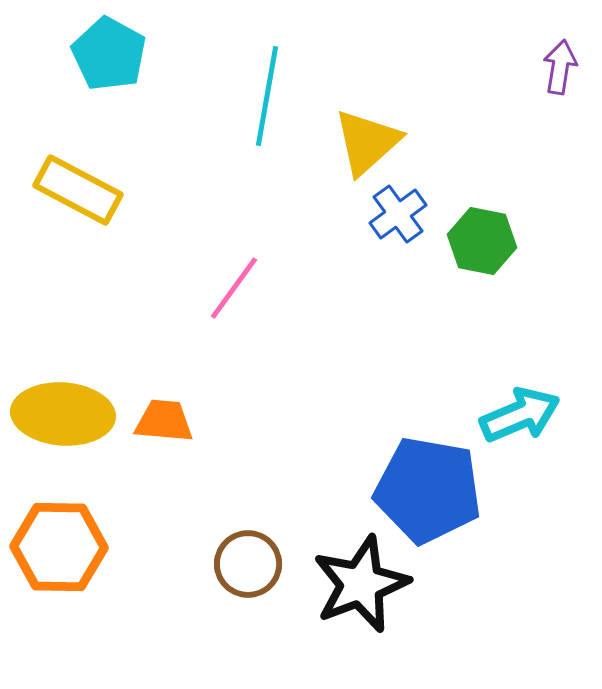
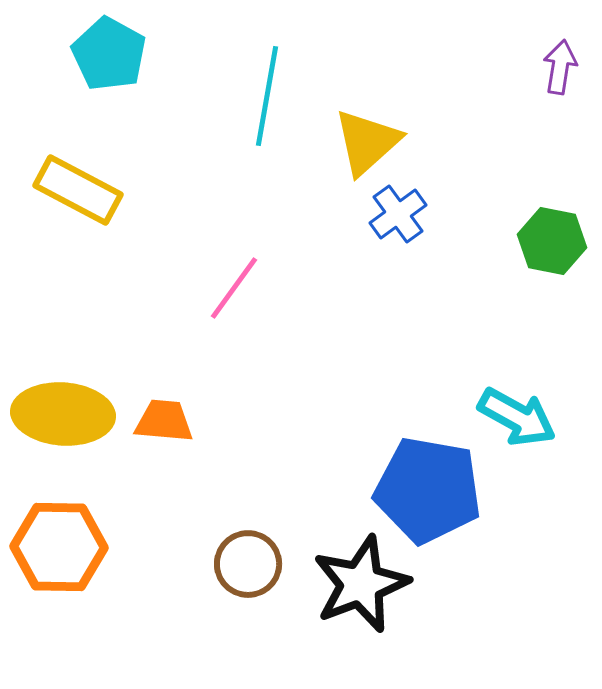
green hexagon: moved 70 px right
cyan arrow: moved 3 px left, 2 px down; rotated 52 degrees clockwise
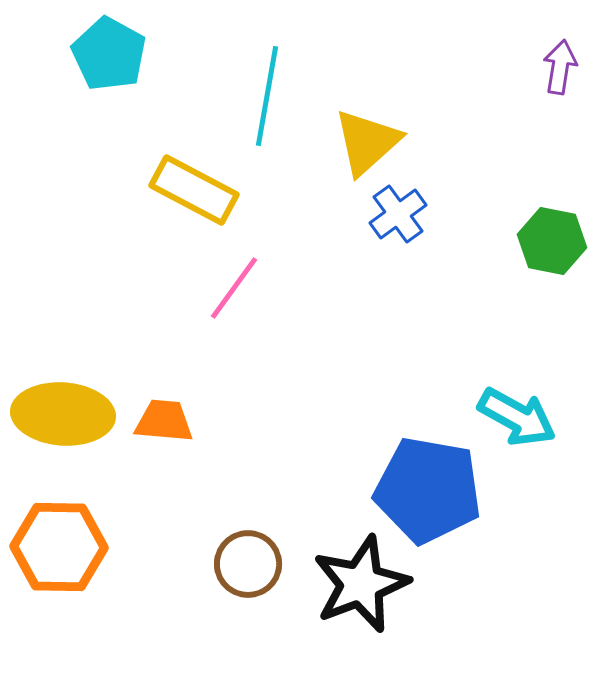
yellow rectangle: moved 116 px right
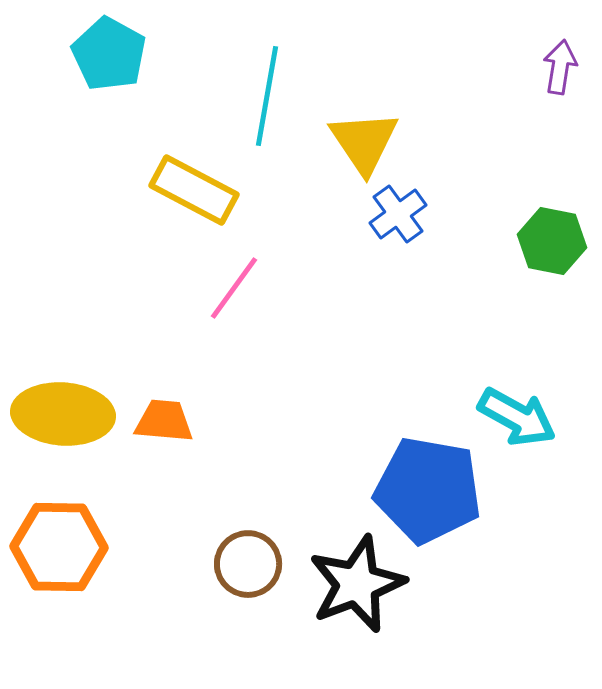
yellow triangle: moved 3 px left; rotated 22 degrees counterclockwise
black star: moved 4 px left
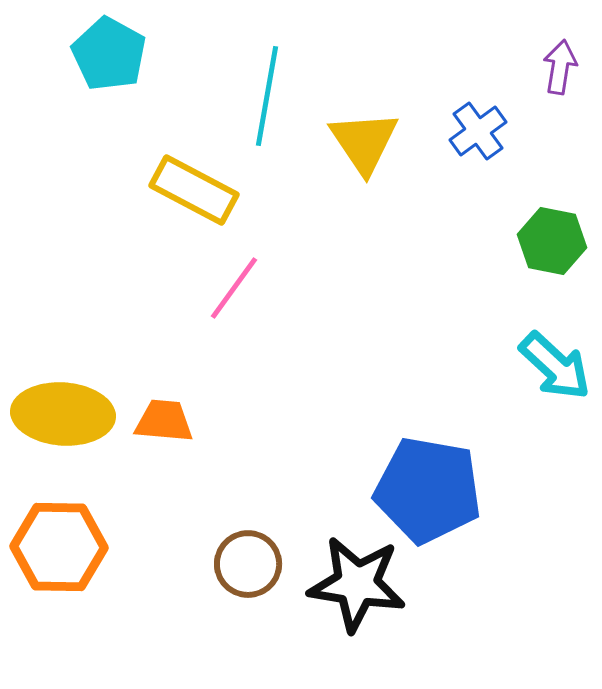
blue cross: moved 80 px right, 83 px up
cyan arrow: moved 38 px right, 51 px up; rotated 14 degrees clockwise
black star: rotated 30 degrees clockwise
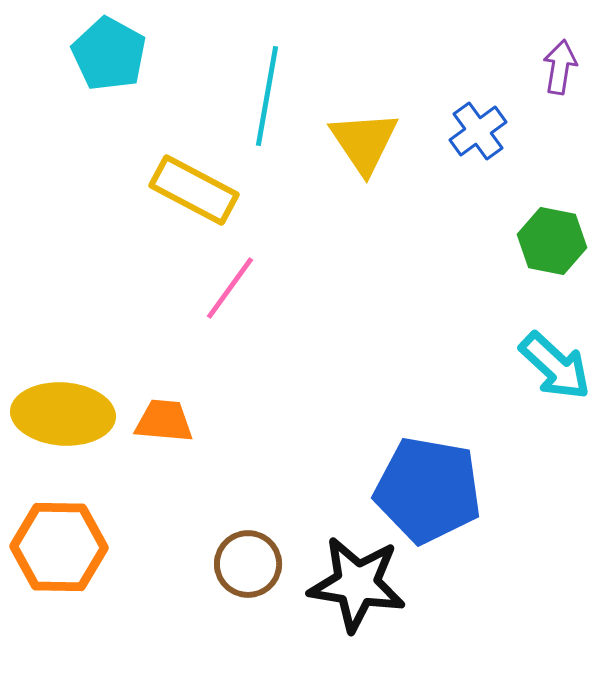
pink line: moved 4 px left
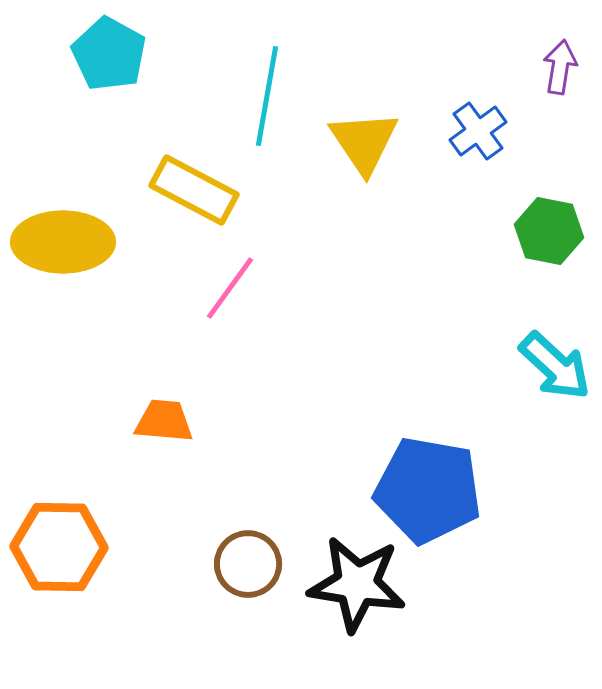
green hexagon: moved 3 px left, 10 px up
yellow ellipse: moved 172 px up; rotated 4 degrees counterclockwise
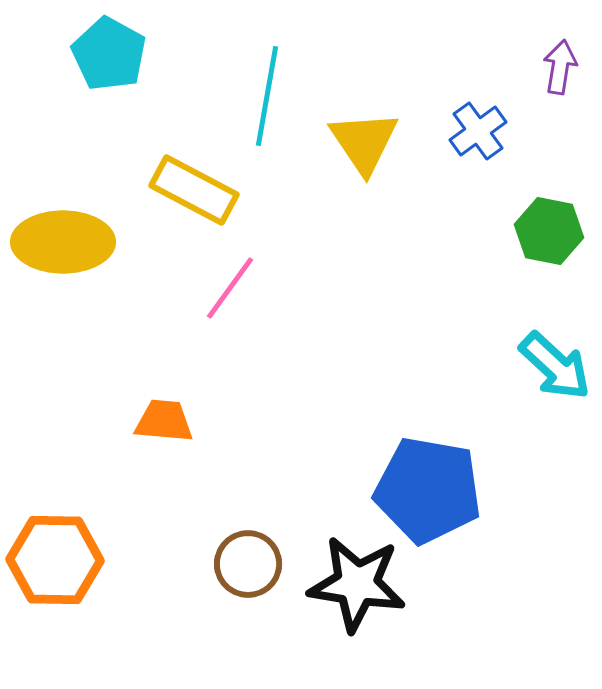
orange hexagon: moved 4 px left, 13 px down
